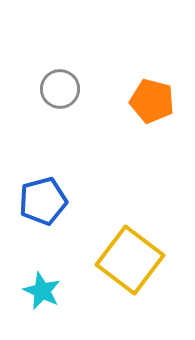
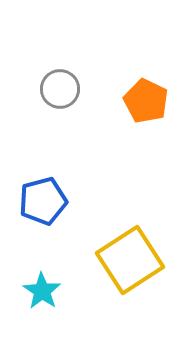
orange pentagon: moved 6 px left; rotated 12 degrees clockwise
yellow square: rotated 20 degrees clockwise
cyan star: rotated 9 degrees clockwise
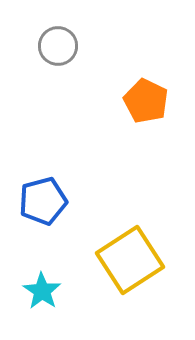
gray circle: moved 2 px left, 43 px up
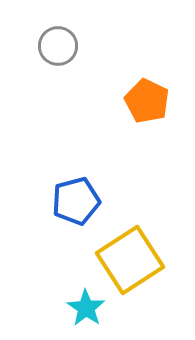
orange pentagon: moved 1 px right
blue pentagon: moved 33 px right
cyan star: moved 44 px right, 17 px down
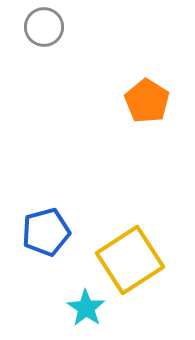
gray circle: moved 14 px left, 19 px up
orange pentagon: rotated 6 degrees clockwise
blue pentagon: moved 30 px left, 31 px down
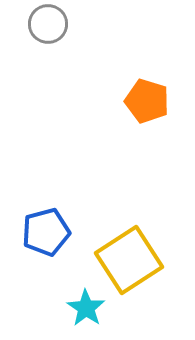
gray circle: moved 4 px right, 3 px up
orange pentagon: rotated 15 degrees counterclockwise
yellow square: moved 1 px left
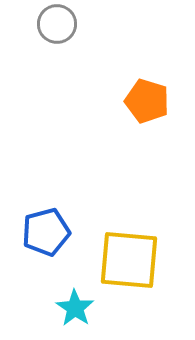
gray circle: moved 9 px right
yellow square: rotated 38 degrees clockwise
cyan star: moved 11 px left
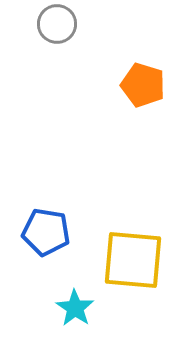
orange pentagon: moved 4 px left, 16 px up
blue pentagon: rotated 24 degrees clockwise
yellow square: moved 4 px right
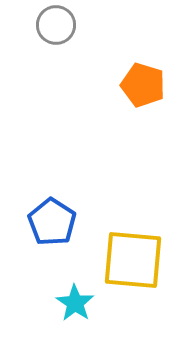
gray circle: moved 1 px left, 1 px down
blue pentagon: moved 6 px right, 10 px up; rotated 24 degrees clockwise
cyan star: moved 5 px up
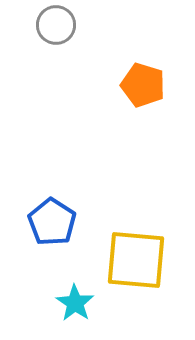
yellow square: moved 3 px right
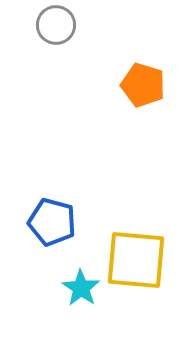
blue pentagon: rotated 18 degrees counterclockwise
cyan star: moved 6 px right, 15 px up
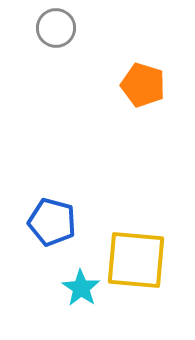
gray circle: moved 3 px down
